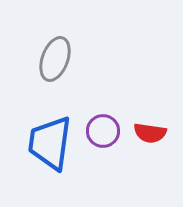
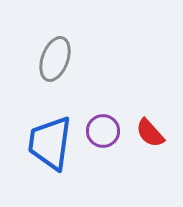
red semicircle: rotated 40 degrees clockwise
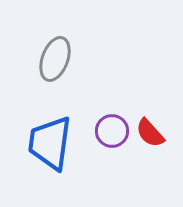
purple circle: moved 9 px right
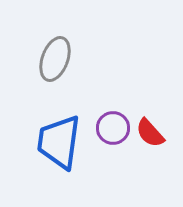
purple circle: moved 1 px right, 3 px up
blue trapezoid: moved 9 px right, 1 px up
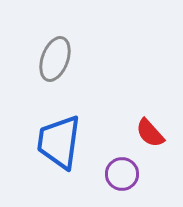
purple circle: moved 9 px right, 46 px down
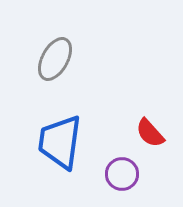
gray ellipse: rotated 9 degrees clockwise
blue trapezoid: moved 1 px right
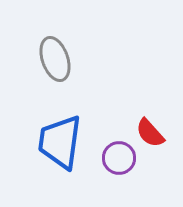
gray ellipse: rotated 48 degrees counterclockwise
purple circle: moved 3 px left, 16 px up
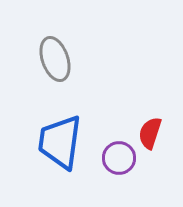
red semicircle: rotated 60 degrees clockwise
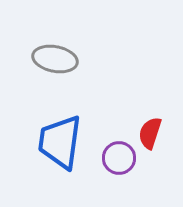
gray ellipse: rotated 60 degrees counterclockwise
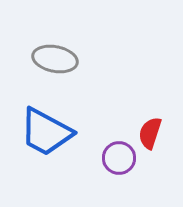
blue trapezoid: moved 14 px left, 10 px up; rotated 70 degrees counterclockwise
